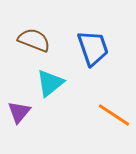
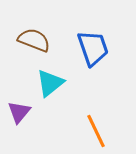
orange line: moved 18 px left, 16 px down; rotated 32 degrees clockwise
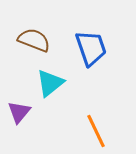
blue trapezoid: moved 2 px left
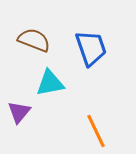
cyan triangle: rotated 28 degrees clockwise
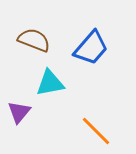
blue trapezoid: rotated 60 degrees clockwise
orange line: rotated 20 degrees counterclockwise
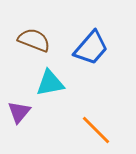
orange line: moved 1 px up
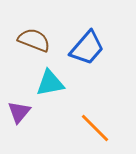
blue trapezoid: moved 4 px left
orange line: moved 1 px left, 2 px up
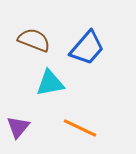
purple triangle: moved 1 px left, 15 px down
orange line: moved 15 px left; rotated 20 degrees counterclockwise
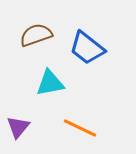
brown semicircle: moved 2 px right, 5 px up; rotated 40 degrees counterclockwise
blue trapezoid: rotated 87 degrees clockwise
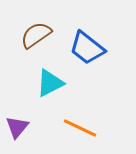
brown semicircle: rotated 16 degrees counterclockwise
cyan triangle: rotated 16 degrees counterclockwise
purple triangle: moved 1 px left
